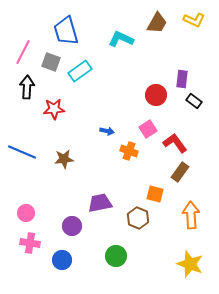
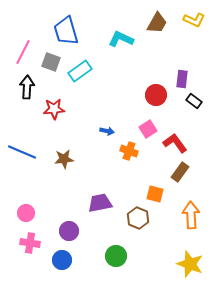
purple circle: moved 3 px left, 5 px down
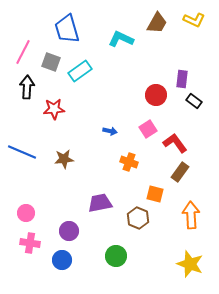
blue trapezoid: moved 1 px right, 2 px up
blue arrow: moved 3 px right
orange cross: moved 11 px down
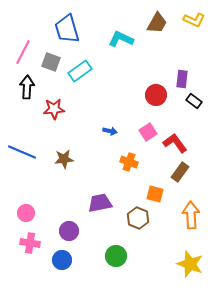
pink square: moved 3 px down
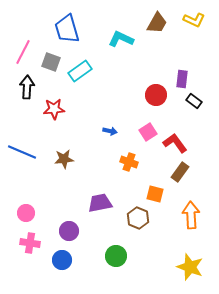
yellow star: moved 3 px down
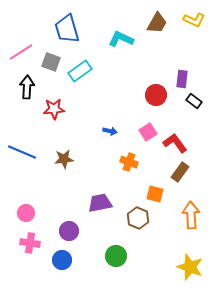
pink line: moved 2 px left; rotated 30 degrees clockwise
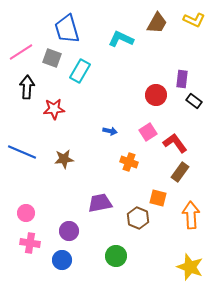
gray square: moved 1 px right, 4 px up
cyan rectangle: rotated 25 degrees counterclockwise
orange square: moved 3 px right, 4 px down
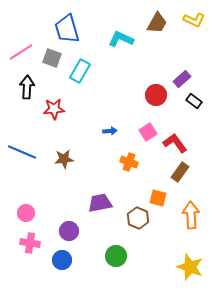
purple rectangle: rotated 42 degrees clockwise
blue arrow: rotated 16 degrees counterclockwise
